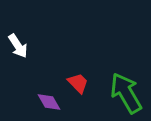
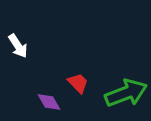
green arrow: rotated 99 degrees clockwise
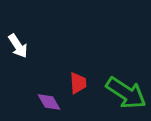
red trapezoid: rotated 40 degrees clockwise
green arrow: rotated 54 degrees clockwise
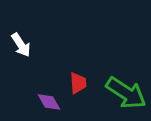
white arrow: moved 3 px right, 1 px up
